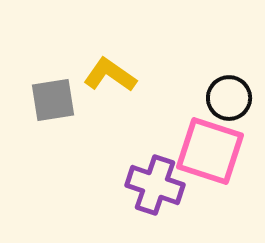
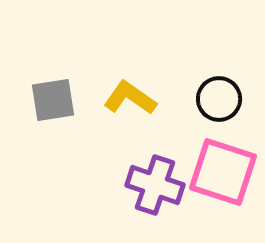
yellow L-shape: moved 20 px right, 23 px down
black circle: moved 10 px left, 1 px down
pink square: moved 13 px right, 21 px down
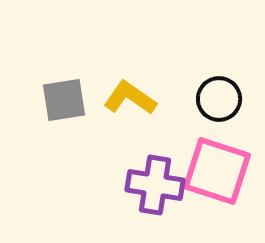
gray square: moved 11 px right
pink square: moved 6 px left, 1 px up
purple cross: rotated 10 degrees counterclockwise
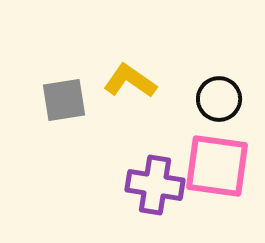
yellow L-shape: moved 17 px up
pink square: moved 5 px up; rotated 10 degrees counterclockwise
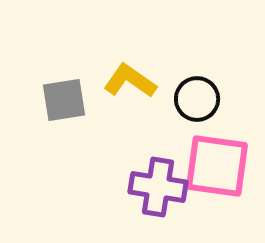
black circle: moved 22 px left
purple cross: moved 3 px right, 2 px down
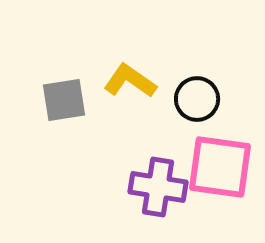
pink square: moved 3 px right, 1 px down
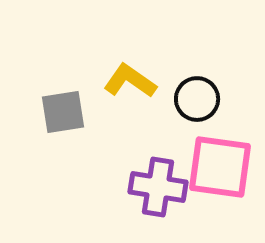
gray square: moved 1 px left, 12 px down
